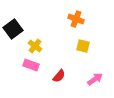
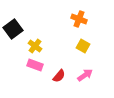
orange cross: moved 3 px right
yellow square: rotated 16 degrees clockwise
pink rectangle: moved 4 px right
pink arrow: moved 10 px left, 4 px up
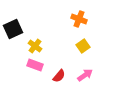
black square: rotated 12 degrees clockwise
yellow square: rotated 24 degrees clockwise
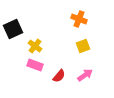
yellow square: rotated 16 degrees clockwise
